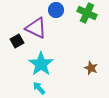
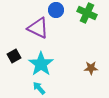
purple triangle: moved 2 px right
black square: moved 3 px left, 15 px down
brown star: rotated 24 degrees counterclockwise
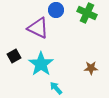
cyan arrow: moved 17 px right
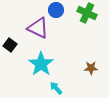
black square: moved 4 px left, 11 px up; rotated 24 degrees counterclockwise
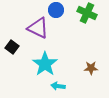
black square: moved 2 px right, 2 px down
cyan star: moved 4 px right
cyan arrow: moved 2 px right, 2 px up; rotated 40 degrees counterclockwise
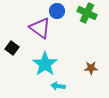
blue circle: moved 1 px right, 1 px down
purple triangle: moved 2 px right; rotated 10 degrees clockwise
black square: moved 1 px down
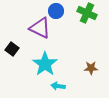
blue circle: moved 1 px left
purple triangle: rotated 10 degrees counterclockwise
black square: moved 1 px down
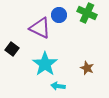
blue circle: moved 3 px right, 4 px down
brown star: moved 4 px left; rotated 24 degrees clockwise
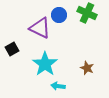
black square: rotated 24 degrees clockwise
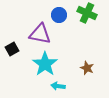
purple triangle: moved 6 px down; rotated 15 degrees counterclockwise
